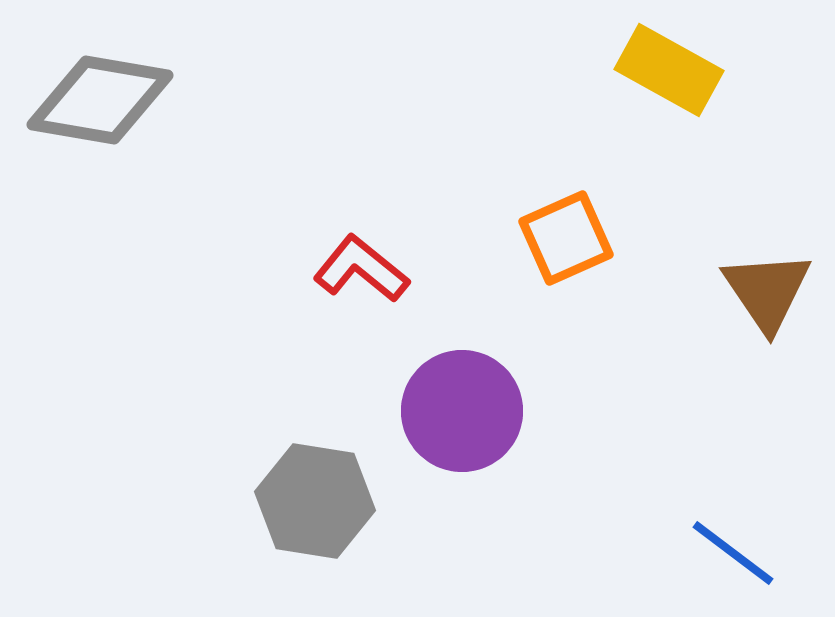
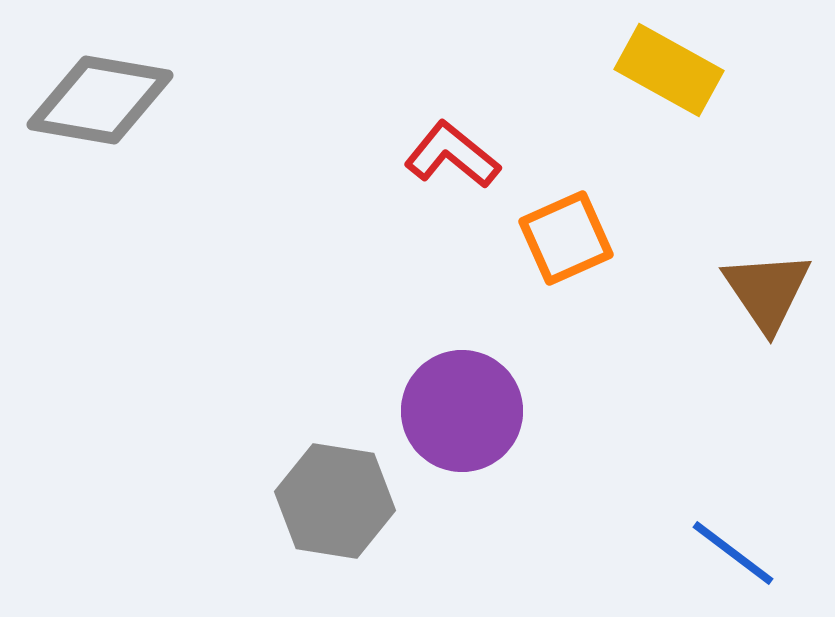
red L-shape: moved 91 px right, 114 px up
gray hexagon: moved 20 px right
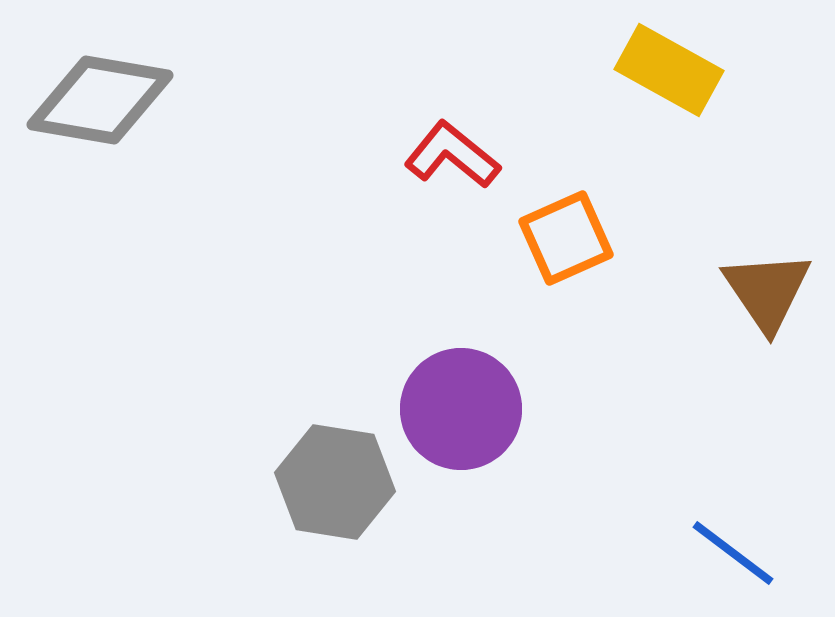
purple circle: moved 1 px left, 2 px up
gray hexagon: moved 19 px up
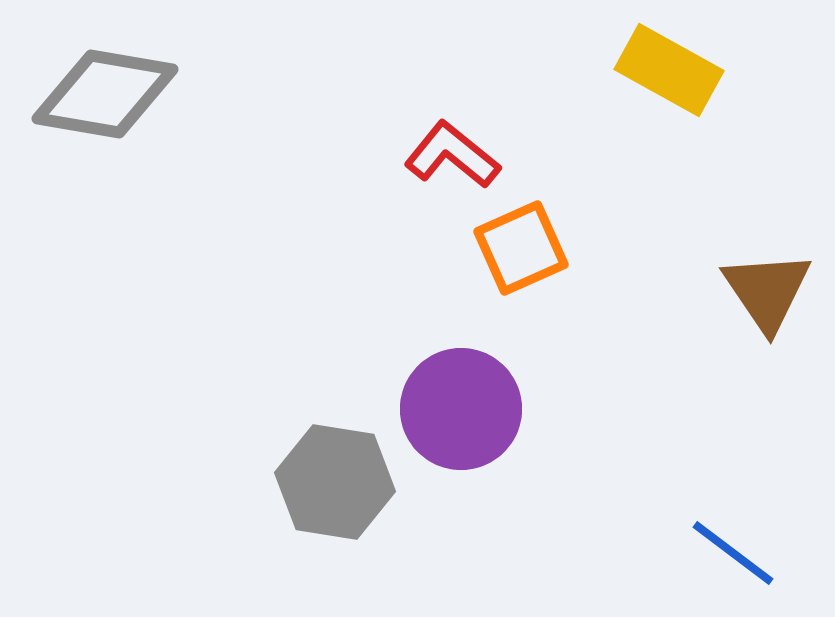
gray diamond: moved 5 px right, 6 px up
orange square: moved 45 px left, 10 px down
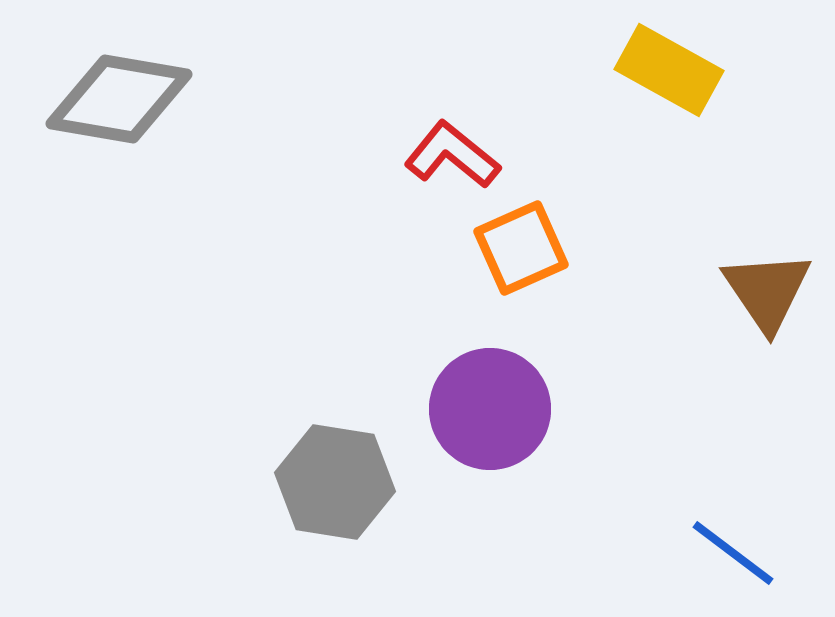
gray diamond: moved 14 px right, 5 px down
purple circle: moved 29 px right
